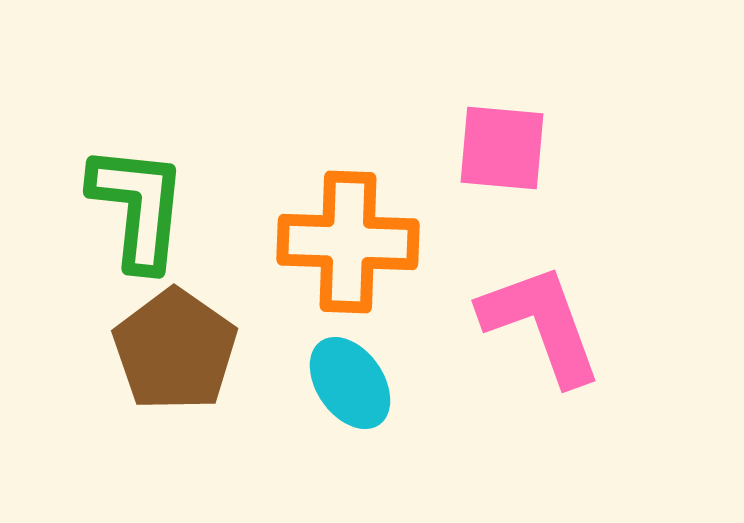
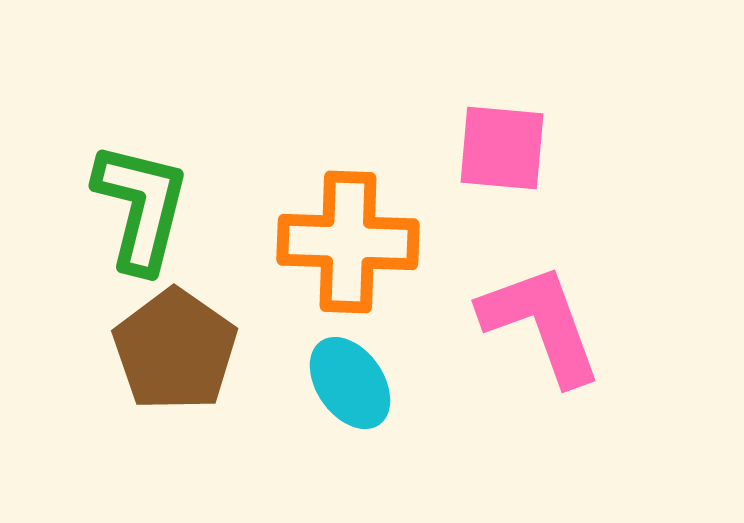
green L-shape: moved 3 px right; rotated 8 degrees clockwise
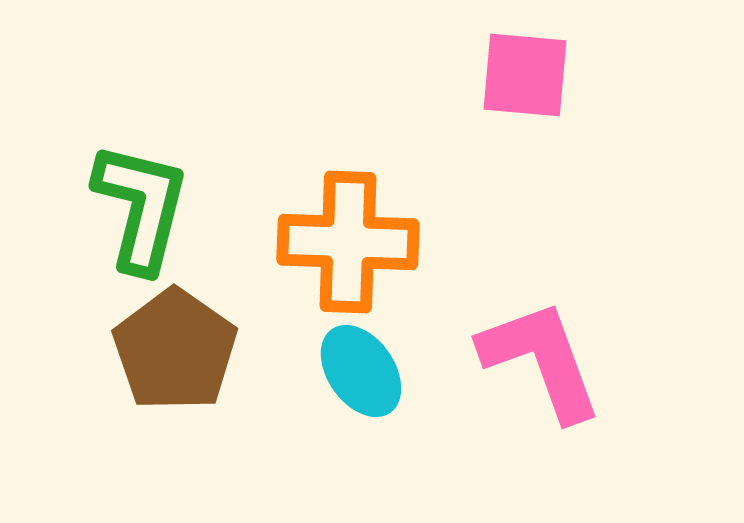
pink square: moved 23 px right, 73 px up
pink L-shape: moved 36 px down
cyan ellipse: moved 11 px right, 12 px up
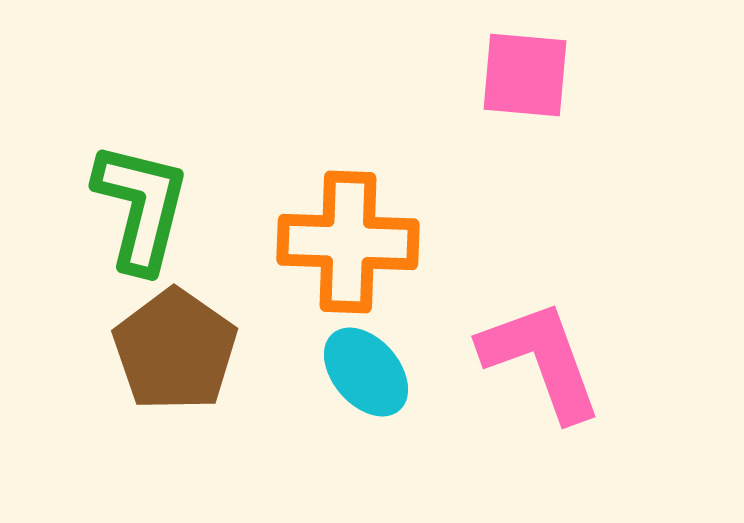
cyan ellipse: moved 5 px right, 1 px down; rotated 6 degrees counterclockwise
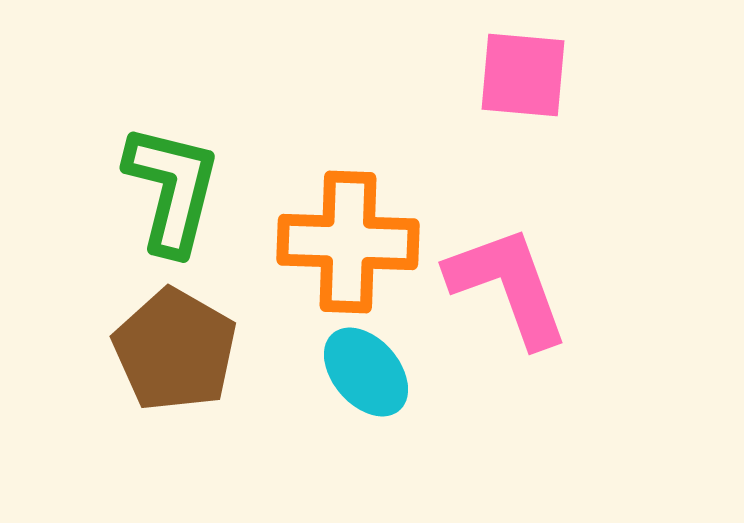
pink square: moved 2 px left
green L-shape: moved 31 px right, 18 px up
brown pentagon: rotated 5 degrees counterclockwise
pink L-shape: moved 33 px left, 74 px up
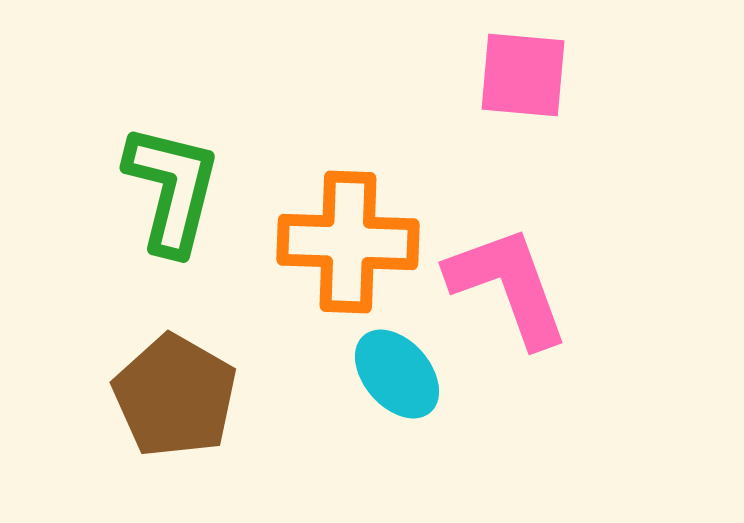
brown pentagon: moved 46 px down
cyan ellipse: moved 31 px right, 2 px down
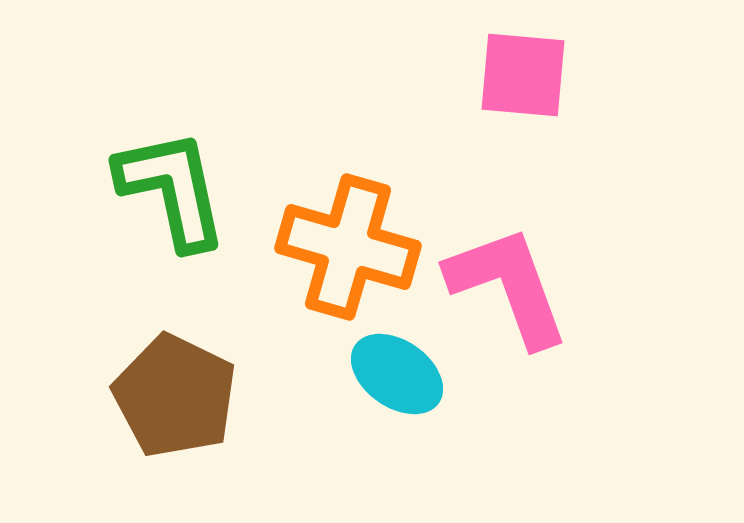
green L-shape: rotated 26 degrees counterclockwise
orange cross: moved 5 px down; rotated 14 degrees clockwise
cyan ellipse: rotated 14 degrees counterclockwise
brown pentagon: rotated 4 degrees counterclockwise
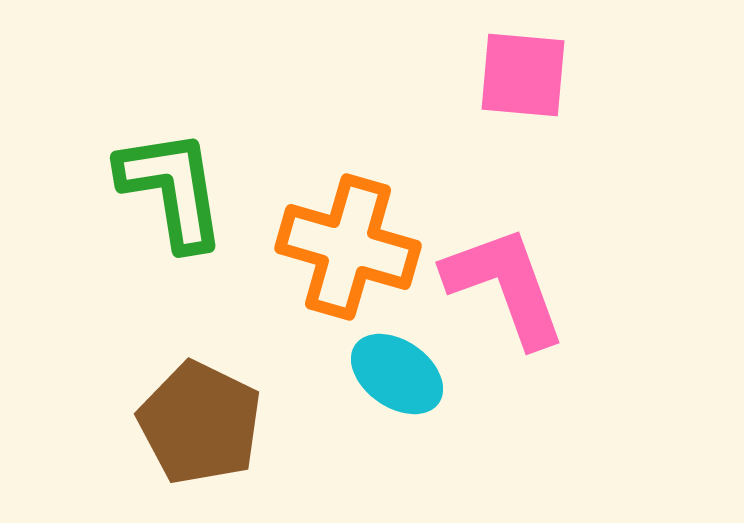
green L-shape: rotated 3 degrees clockwise
pink L-shape: moved 3 px left
brown pentagon: moved 25 px right, 27 px down
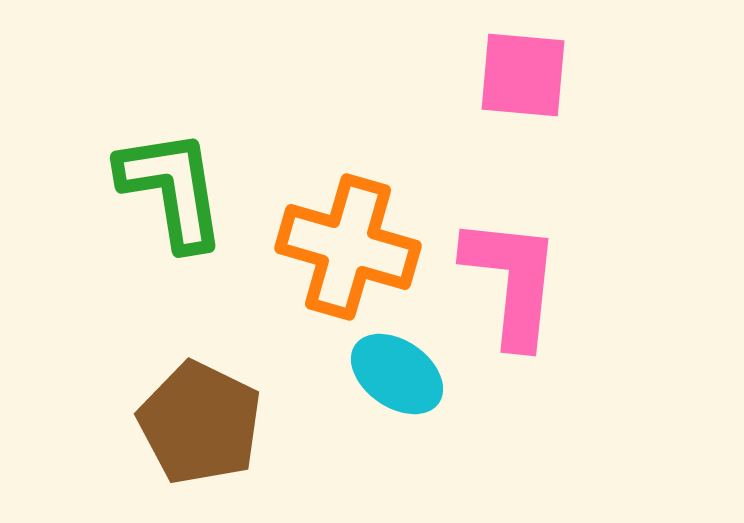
pink L-shape: moved 7 px right, 5 px up; rotated 26 degrees clockwise
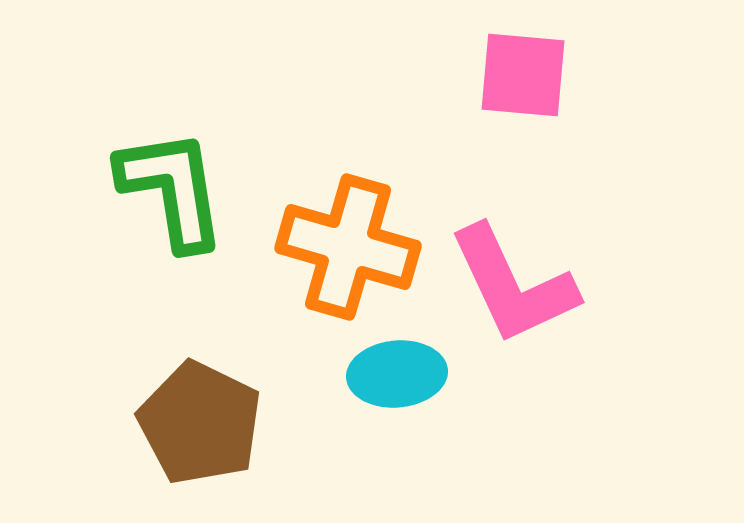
pink L-shape: moved 1 px right, 4 px down; rotated 149 degrees clockwise
cyan ellipse: rotated 40 degrees counterclockwise
